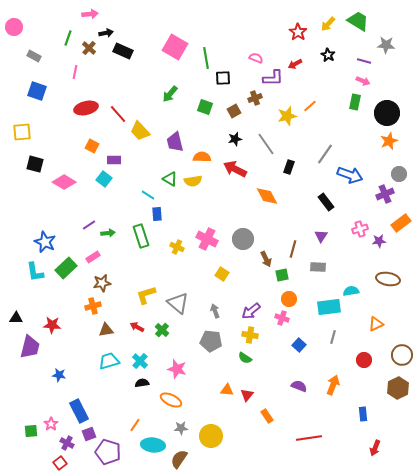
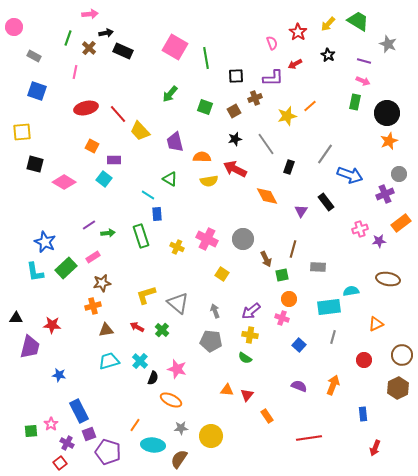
gray star at (386, 45): moved 2 px right, 1 px up; rotated 18 degrees clockwise
pink semicircle at (256, 58): moved 16 px right, 15 px up; rotated 48 degrees clockwise
black square at (223, 78): moved 13 px right, 2 px up
yellow semicircle at (193, 181): moved 16 px right
purple triangle at (321, 236): moved 20 px left, 25 px up
black semicircle at (142, 383): moved 11 px right, 5 px up; rotated 120 degrees clockwise
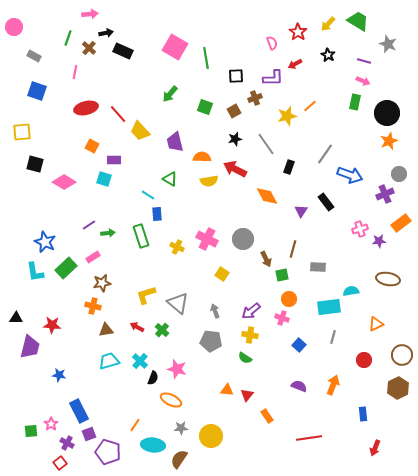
cyan square at (104, 179): rotated 21 degrees counterclockwise
orange cross at (93, 306): rotated 28 degrees clockwise
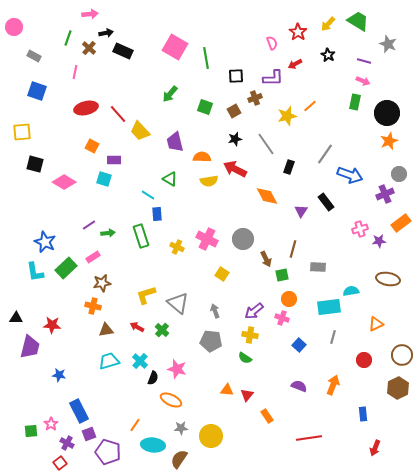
purple arrow at (251, 311): moved 3 px right
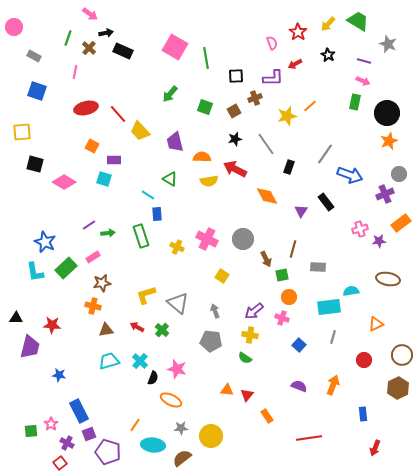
pink arrow at (90, 14): rotated 42 degrees clockwise
yellow square at (222, 274): moved 2 px down
orange circle at (289, 299): moved 2 px up
brown semicircle at (179, 459): moved 3 px right, 1 px up; rotated 18 degrees clockwise
